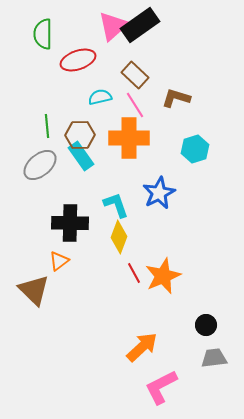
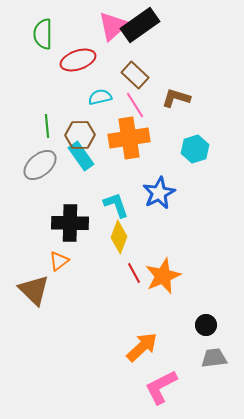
orange cross: rotated 9 degrees counterclockwise
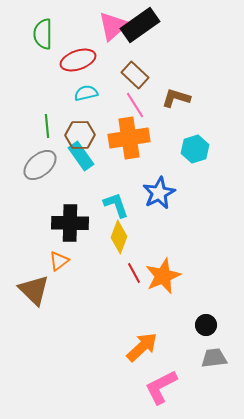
cyan semicircle: moved 14 px left, 4 px up
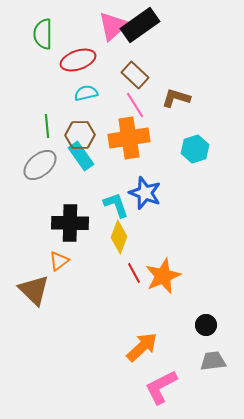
blue star: moved 14 px left; rotated 24 degrees counterclockwise
gray trapezoid: moved 1 px left, 3 px down
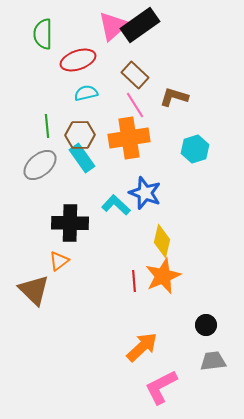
brown L-shape: moved 2 px left, 1 px up
cyan rectangle: moved 1 px right, 2 px down
cyan L-shape: rotated 28 degrees counterclockwise
yellow diamond: moved 43 px right, 4 px down; rotated 8 degrees counterclockwise
red line: moved 8 px down; rotated 25 degrees clockwise
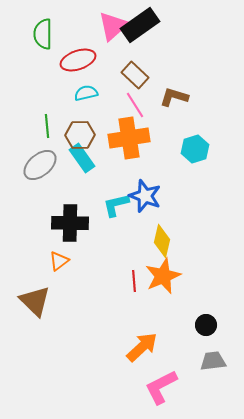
blue star: moved 3 px down
cyan L-shape: rotated 56 degrees counterclockwise
brown triangle: moved 1 px right, 11 px down
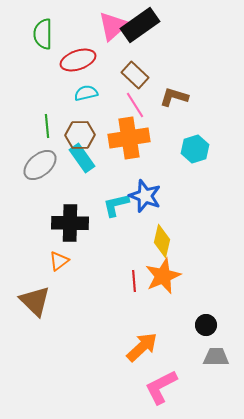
gray trapezoid: moved 3 px right, 4 px up; rotated 8 degrees clockwise
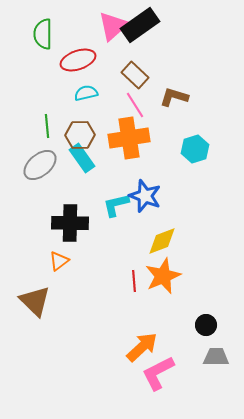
yellow diamond: rotated 56 degrees clockwise
pink L-shape: moved 3 px left, 14 px up
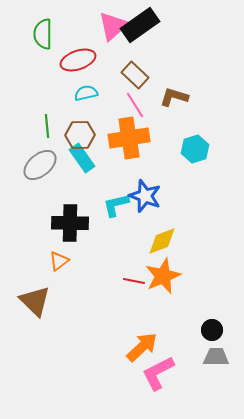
red line: rotated 75 degrees counterclockwise
black circle: moved 6 px right, 5 px down
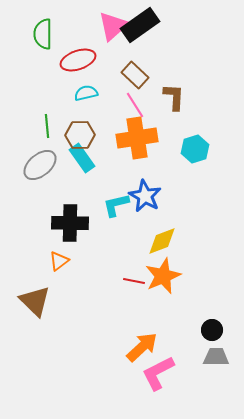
brown L-shape: rotated 76 degrees clockwise
orange cross: moved 8 px right
blue star: rotated 8 degrees clockwise
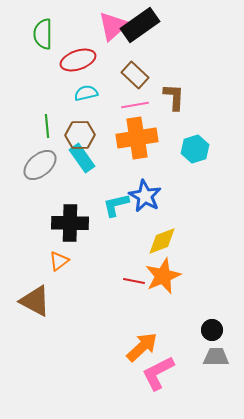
pink line: rotated 68 degrees counterclockwise
brown triangle: rotated 16 degrees counterclockwise
